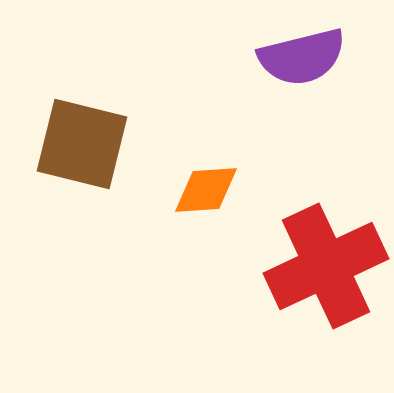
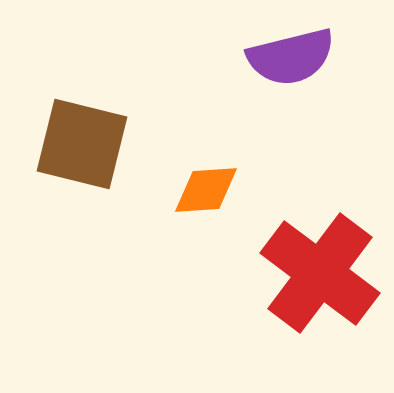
purple semicircle: moved 11 px left
red cross: moved 6 px left, 7 px down; rotated 28 degrees counterclockwise
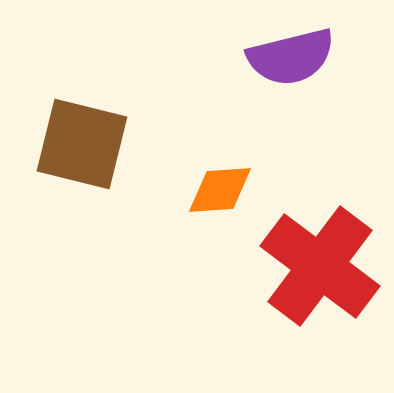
orange diamond: moved 14 px right
red cross: moved 7 px up
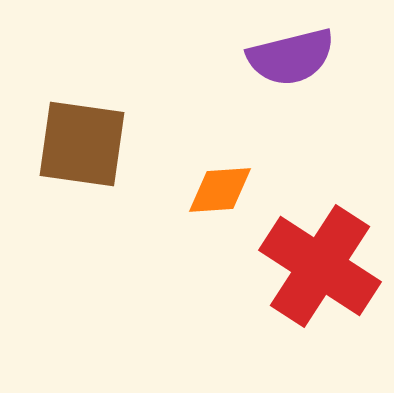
brown square: rotated 6 degrees counterclockwise
red cross: rotated 4 degrees counterclockwise
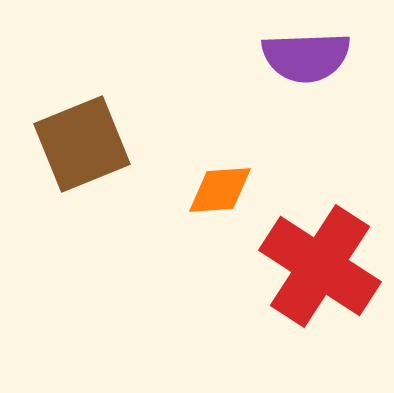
purple semicircle: moved 15 px right; rotated 12 degrees clockwise
brown square: rotated 30 degrees counterclockwise
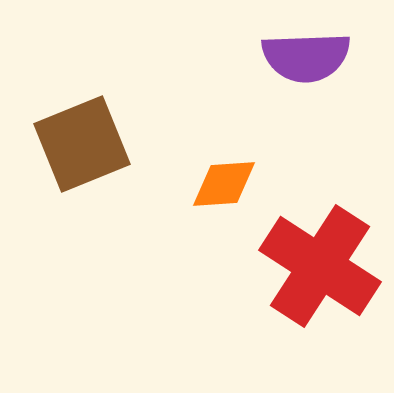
orange diamond: moved 4 px right, 6 px up
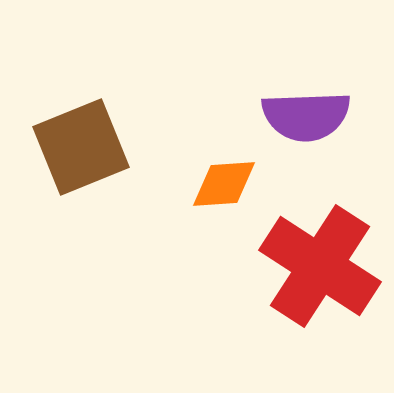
purple semicircle: moved 59 px down
brown square: moved 1 px left, 3 px down
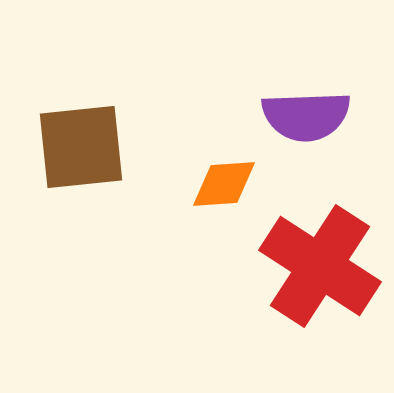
brown square: rotated 16 degrees clockwise
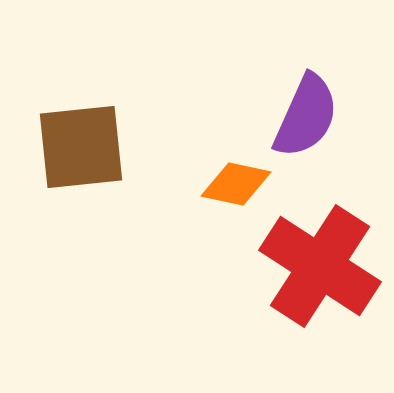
purple semicircle: rotated 64 degrees counterclockwise
orange diamond: moved 12 px right; rotated 16 degrees clockwise
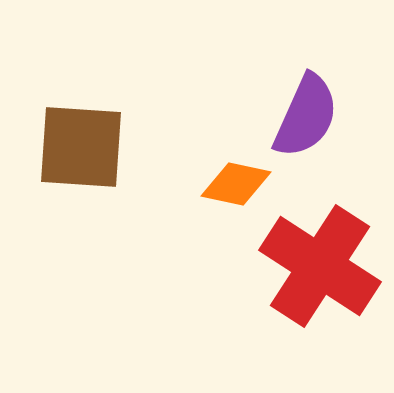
brown square: rotated 10 degrees clockwise
